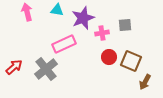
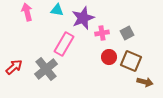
gray square: moved 2 px right, 8 px down; rotated 24 degrees counterclockwise
pink rectangle: rotated 35 degrees counterclockwise
brown arrow: rotated 105 degrees counterclockwise
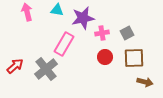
purple star: rotated 10 degrees clockwise
red circle: moved 4 px left
brown square: moved 3 px right, 3 px up; rotated 25 degrees counterclockwise
red arrow: moved 1 px right, 1 px up
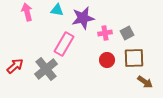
pink cross: moved 3 px right
red circle: moved 2 px right, 3 px down
brown arrow: rotated 21 degrees clockwise
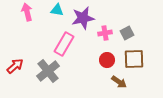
brown square: moved 1 px down
gray cross: moved 2 px right, 2 px down
brown arrow: moved 26 px left
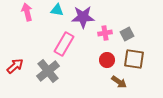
purple star: moved 1 px up; rotated 10 degrees clockwise
gray square: moved 1 px down
brown square: rotated 10 degrees clockwise
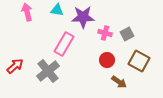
pink cross: rotated 24 degrees clockwise
brown square: moved 5 px right, 2 px down; rotated 20 degrees clockwise
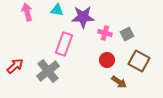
pink rectangle: rotated 10 degrees counterclockwise
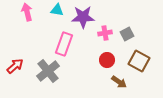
pink cross: rotated 24 degrees counterclockwise
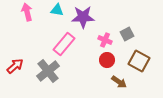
pink cross: moved 7 px down; rotated 32 degrees clockwise
pink rectangle: rotated 20 degrees clockwise
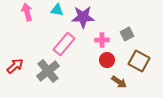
pink cross: moved 3 px left; rotated 24 degrees counterclockwise
